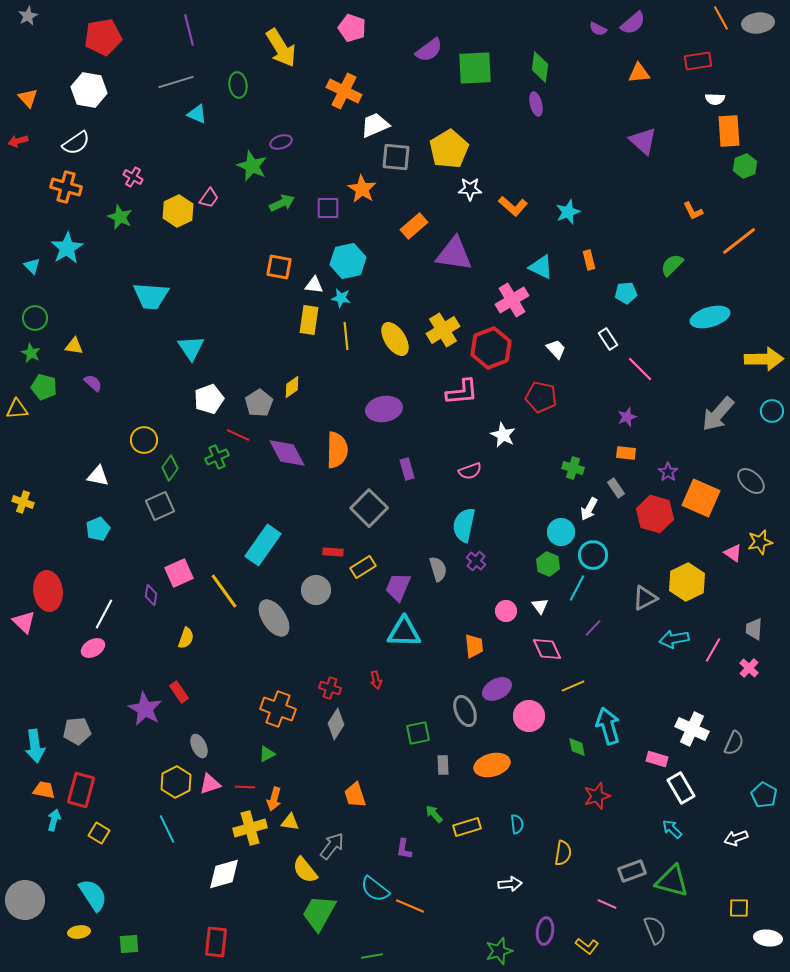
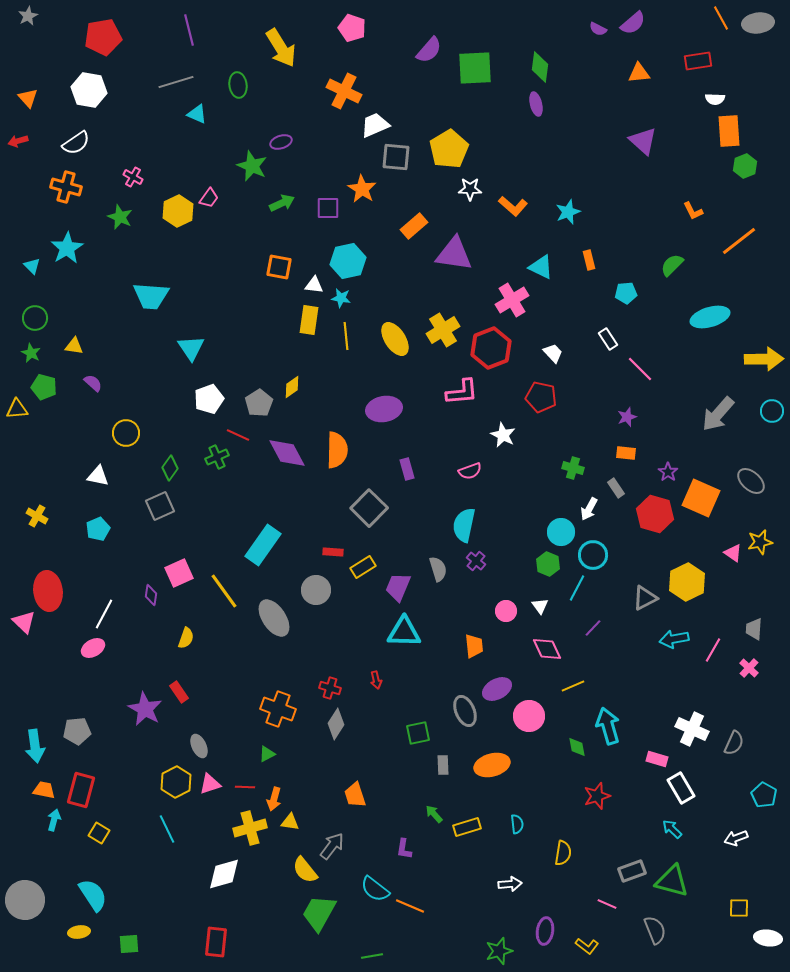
purple semicircle at (429, 50): rotated 12 degrees counterclockwise
white trapezoid at (556, 349): moved 3 px left, 4 px down
yellow circle at (144, 440): moved 18 px left, 7 px up
yellow cross at (23, 502): moved 14 px right, 14 px down; rotated 10 degrees clockwise
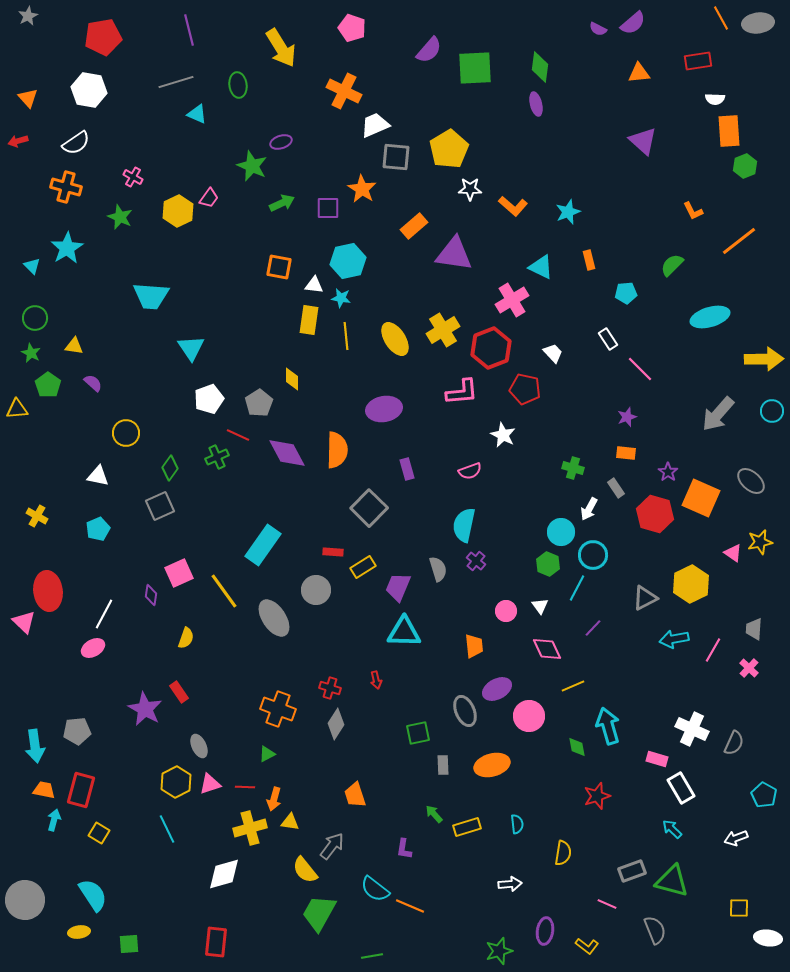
green pentagon at (44, 387): moved 4 px right, 2 px up; rotated 20 degrees clockwise
yellow diamond at (292, 387): moved 8 px up; rotated 55 degrees counterclockwise
red pentagon at (541, 397): moved 16 px left, 8 px up
yellow hexagon at (687, 582): moved 4 px right, 2 px down
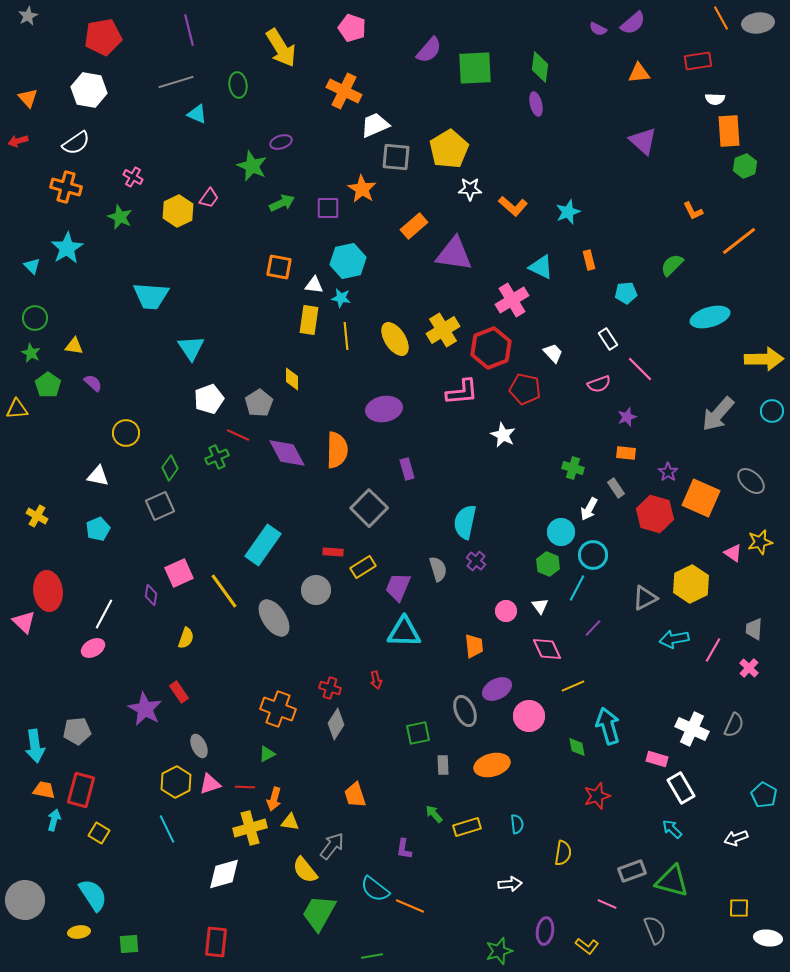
pink semicircle at (470, 471): moved 129 px right, 87 px up
cyan semicircle at (464, 525): moved 1 px right, 3 px up
gray semicircle at (734, 743): moved 18 px up
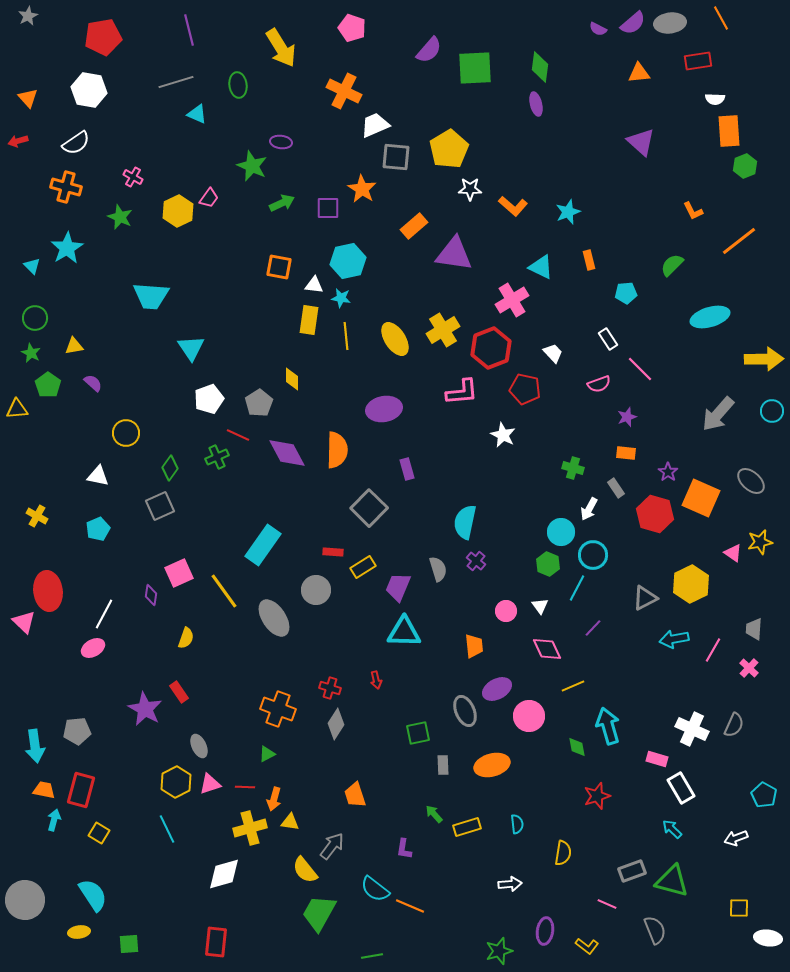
gray ellipse at (758, 23): moved 88 px left
purple triangle at (643, 141): moved 2 px left, 1 px down
purple ellipse at (281, 142): rotated 25 degrees clockwise
yellow triangle at (74, 346): rotated 18 degrees counterclockwise
